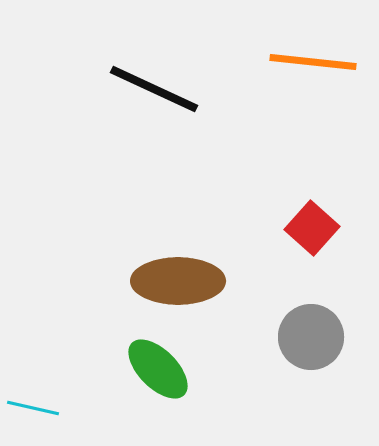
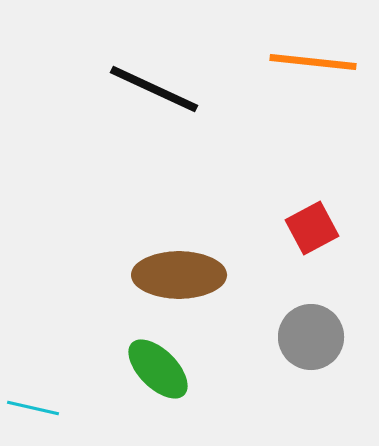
red square: rotated 20 degrees clockwise
brown ellipse: moved 1 px right, 6 px up
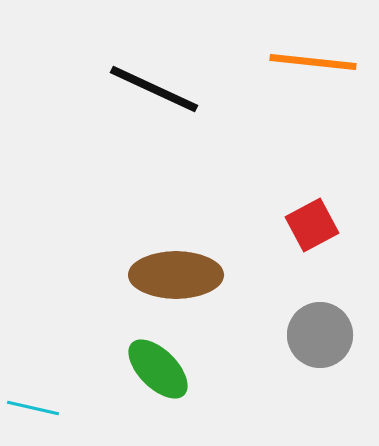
red square: moved 3 px up
brown ellipse: moved 3 px left
gray circle: moved 9 px right, 2 px up
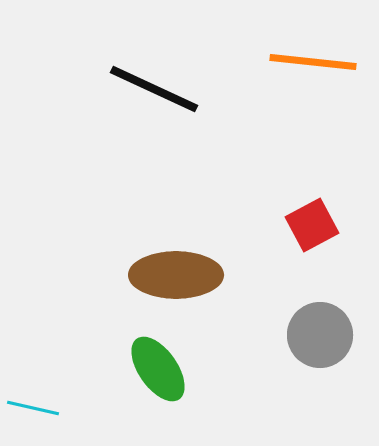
green ellipse: rotated 10 degrees clockwise
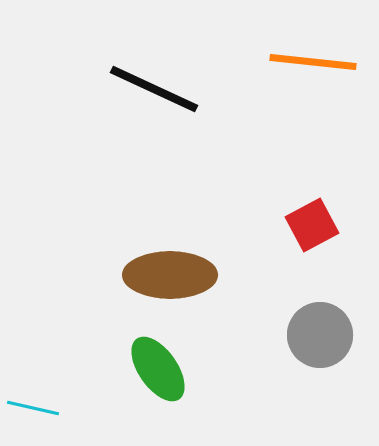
brown ellipse: moved 6 px left
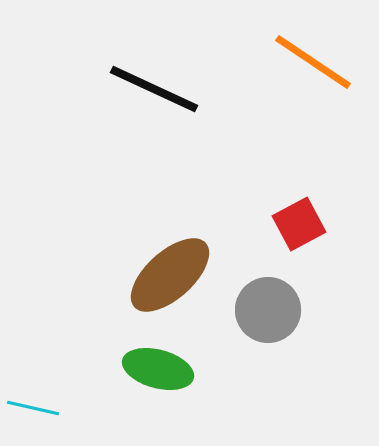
orange line: rotated 28 degrees clockwise
red square: moved 13 px left, 1 px up
brown ellipse: rotated 42 degrees counterclockwise
gray circle: moved 52 px left, 25 px up
green ellipse: rotated 40 degrees counterclockwise
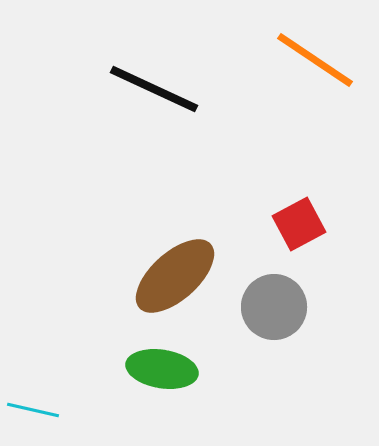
orange line: moved 2 px right, 2 px up
brown ellipse: moved 5 px right, 1 px down
gray circle: moved 6 px right, 3 px up
green ellipse: moved 4 px right; rotated 6 degrees counterclockwise
cyan line: moved 2 px down
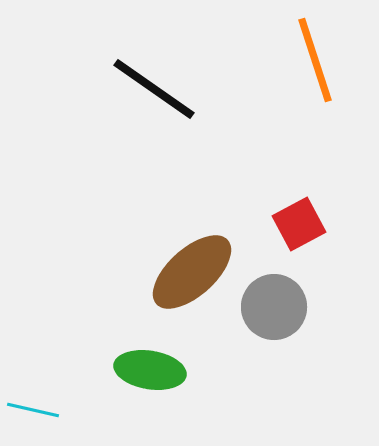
orange line: rotated 38 degrees clockwise
black line: rotated 10 degrees clockwise
brown ellipse: moved 17 px right, 4 px up
green ellipse: moved 12 px left, 1 px down
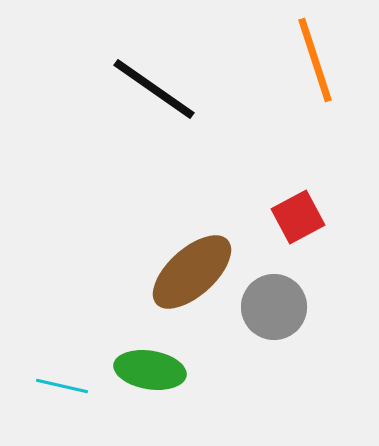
red square: moved 1 px left, 7 px up
cyan line: moved 29 px right, 24 px up
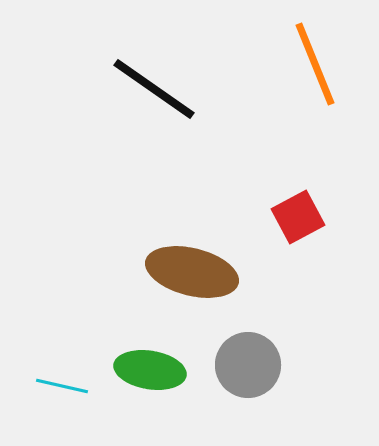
orange line: moved 4 px down; rotated 4 degrees counterclockwise
brown ellipse: rotated 56 degrees clockwise
gray circle: moved 26 px left, 58 px down
